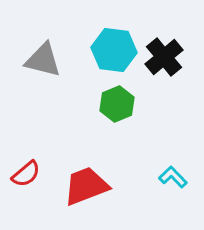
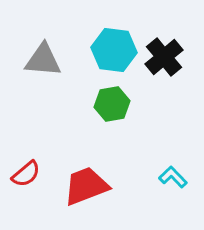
gray triangle: rotated 9 degrees counterclockwise
green hexagon: moved 5 px left; rotated 12 degrees clockwise
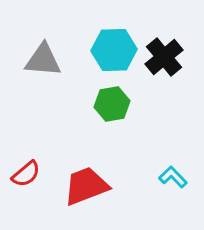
cyan hexagon: rotated 9 degrees counterclockwise
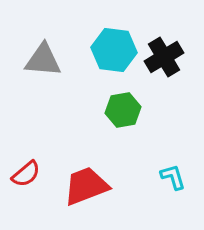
cyan hexagon: rotated 9 degrees clockwise
black cross: rotated 9 degrees clockwise
green hexagon: moved 11 px right, 6 px down
cyan L-shape: rotated 28 degrees clockwise
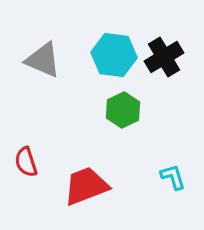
cyan hexagon: moved 5 px down
gray triangle: rotated 18 degrees clockwise
green hexagon: rotated 16 degrees counterclockwise
red semicircle: moved 12 px up; rotated 112 degrees clockwise
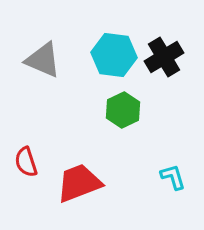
red trapezoid: moved 7 px left, 3 px up
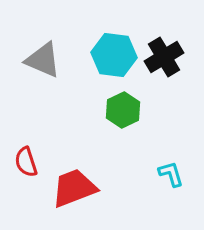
cyan L-shape: moved 2 px left, 3 px up
red trapezoid: moved 5 px left, 5 px down
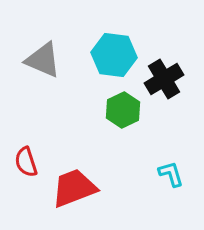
black cross: moved 22 px down
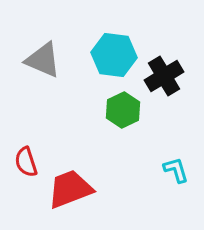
black cross: moved 3 px up
cyan L-shape: moved 5 px right, 4 px up
red trapezoid: moved 4 px left, 1 px down
